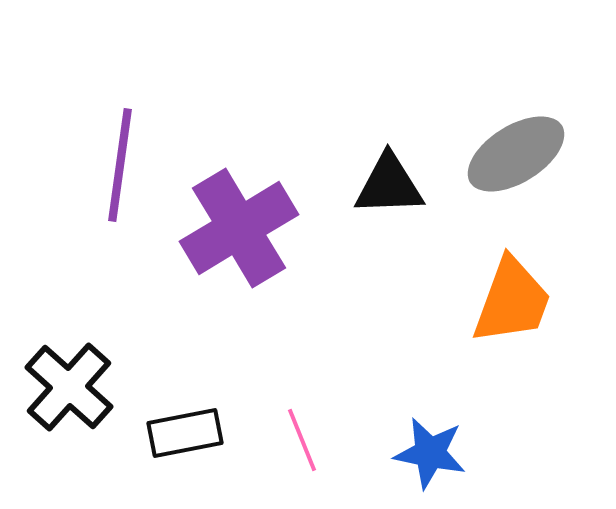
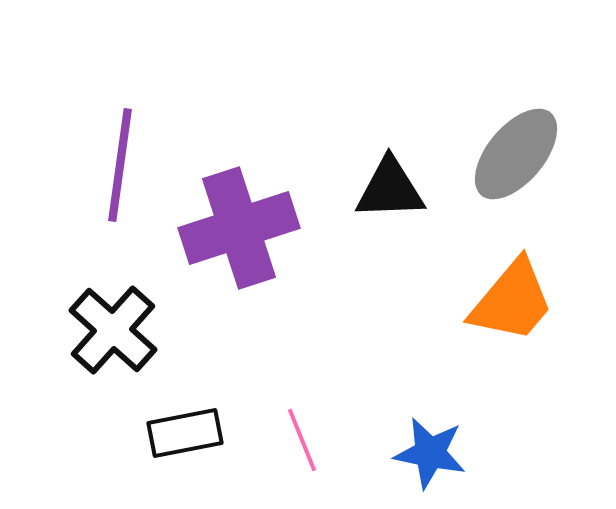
gray ellipse: rotated 18 degrees counterclockwise
black triangle: moved 1 px right, 4 px down
purple cross: rotated 13 degrees clockwise
orange trapezoid: rotated 20 degrees clockwise
black cross: moved 44 px right, 57 px up
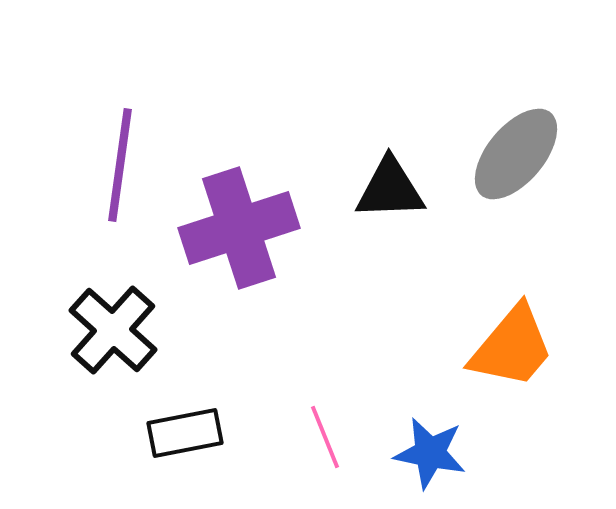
orange trapezoid: moved 46 px down
pink line: moved 23 px right, 3 px up
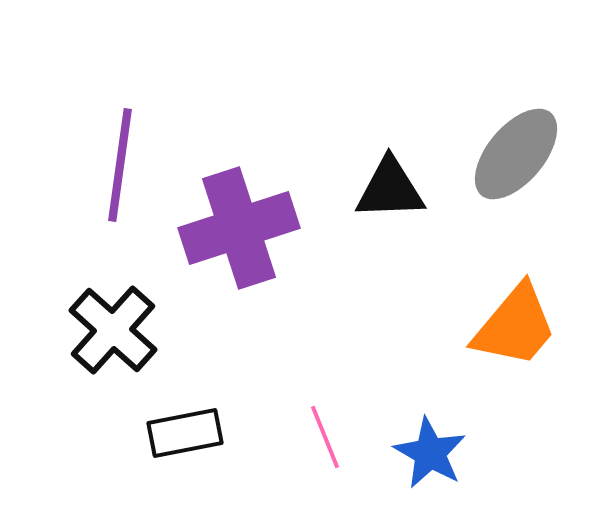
orange trapezoid: moved 3 px right, 21 px up
blue star: rotated 18 degrees clockwise
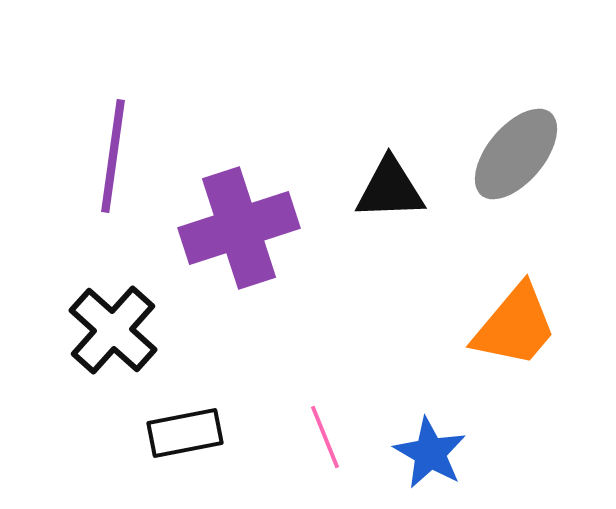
purple line: moved 7 px left, 9 px up
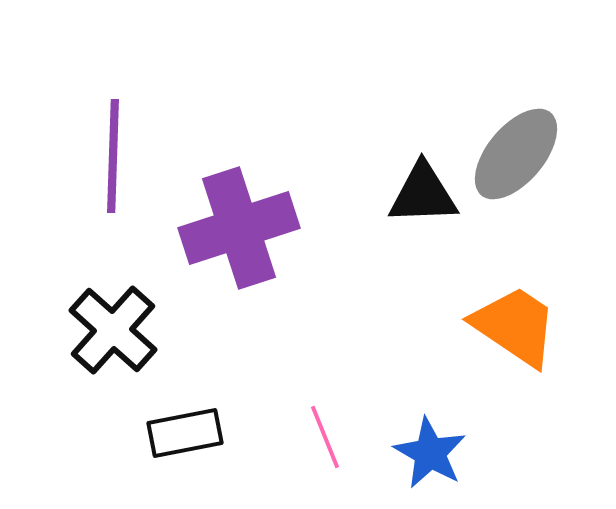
purple line: rotated 6 degrees counterclockwise
black triangle: moved 33 px right, 5 px down
orange trapezoid: rotated 96 degrees counterclockwise
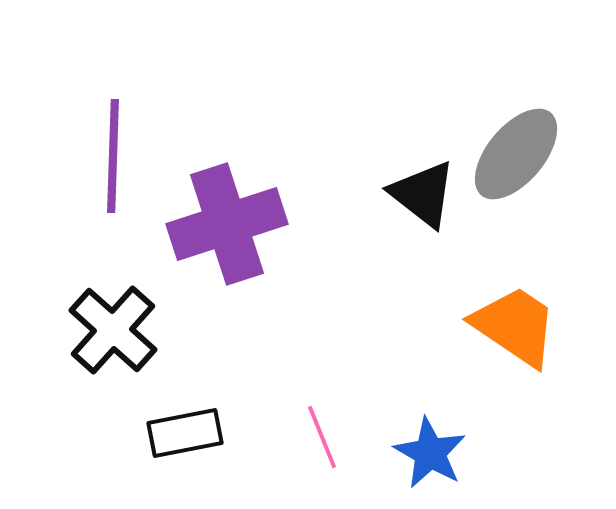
black triangle: rotated 40 degrees clockwise
purple cross: moved 12 px left, 4 px up
pink line: moved 3 px left
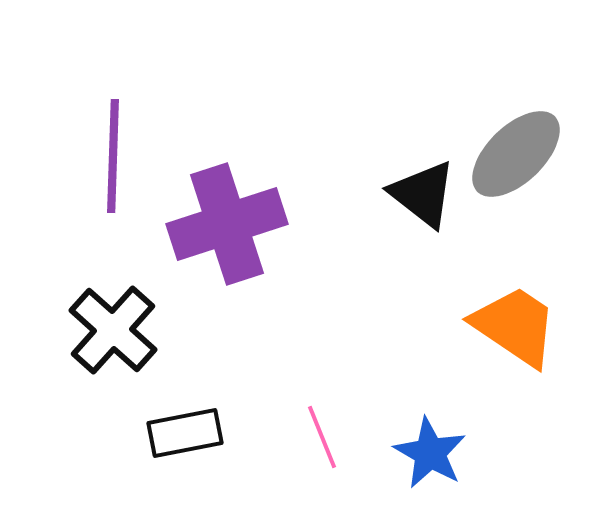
gray ellipse: rotated 6 degrees clockwise
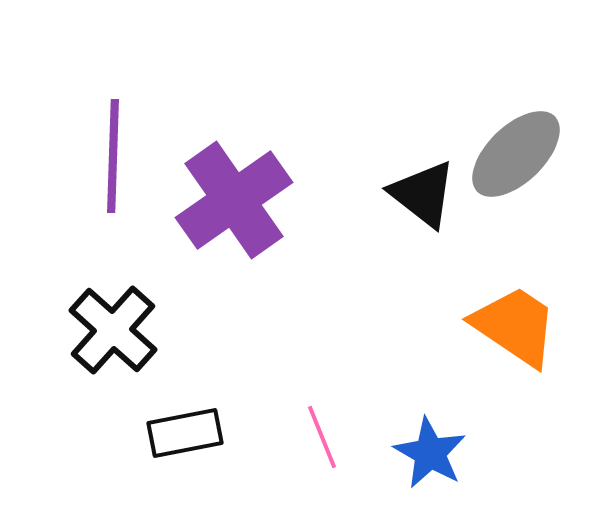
purple cross: moved 7 px right, 24 px up; rotated 17 degrees counterclockwise
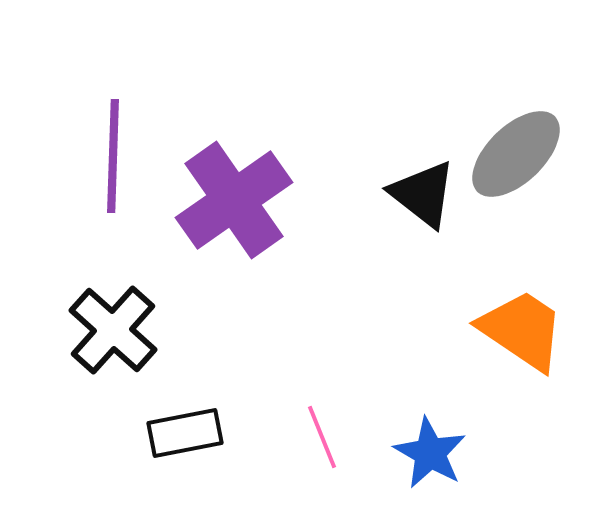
orange trapezoid: moved 7 px right, 4 px down
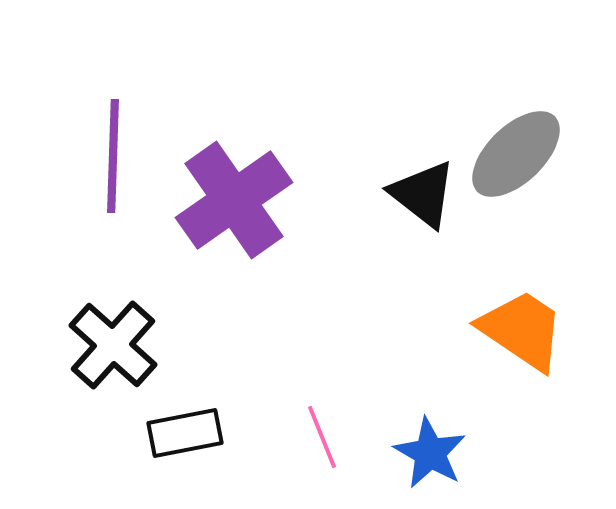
black cross: moved 15 px down
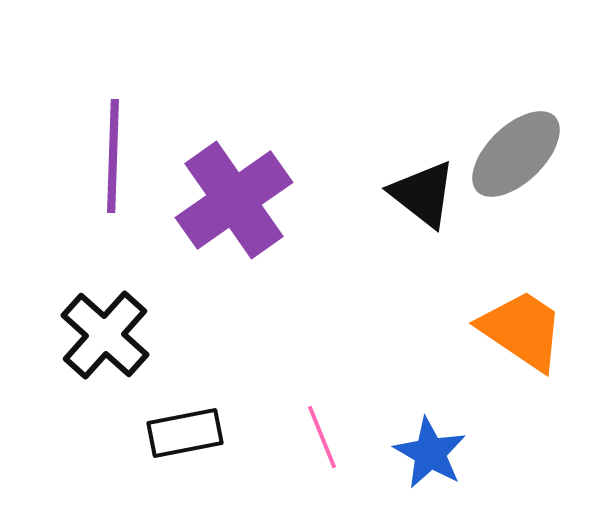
black cross: moved 8 px left, 10 px up
